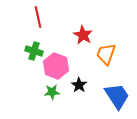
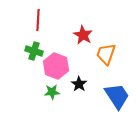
red line: moved 3 px down; rotated 15 degrees clockwise
black star: moved 1 px up
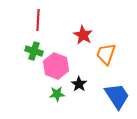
green star: moved 5 px right, 2 px down
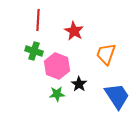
red star: moved 9 px left, 4 px up
pink hexagon: moved 1 px right
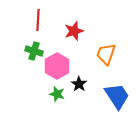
red star: rotated 24 degrees clockwise
pink hexagon: rotated 10 degrees clockwise
green star: rotated 21 degrees clockwise
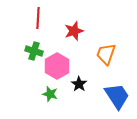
red line: moved 2 px up
green star: moved 7 px left
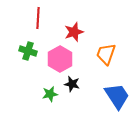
red star: moved 1 px down
green cross: moved 6 px left
pink hexagon: moved 3 px right, 7 px up
black star: moved 7 px left; rotated 21 degrees counterclockwise
green star: rotated 28 degrees counterclockwise
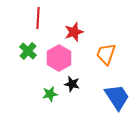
green cross: rotated 24 degrees clockwise
pink hexagon: moved 1 px left, 1 px up
blue trapezoid: moved 1 px down
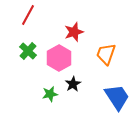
red line: moved 10 px left, 3 px up; rotated 25 degrees clockwise
black star: moved 1 px right; rotated 28 degrees clockwise
